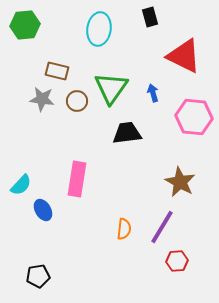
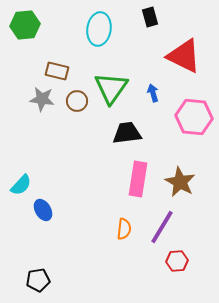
pink rectangle: moved 61 px right
black pentagon: moved 4 px down
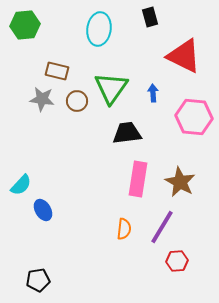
blue arrow: rotated 12 degrees clockwise
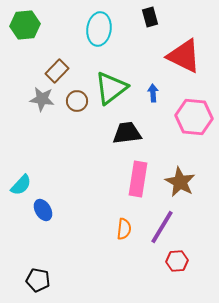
brown rectangle: rotated 60 degrees counterclockwise
green triangle: rotated 18 degrees clockwise
black pentagon: rotated 20 degrees clockwise
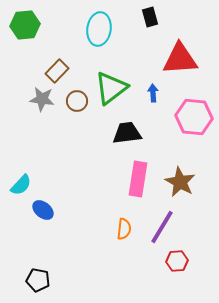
red triangle: moved 4 px left, 3 px down; rotated 30 degrees counterclockwise
blue ellipse: rotated 20 degrees counterclockwise
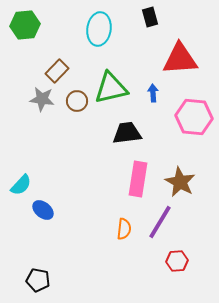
green triangle: rotated 24 degrees clockwise
purple line: moved 2 px left, 5 px up
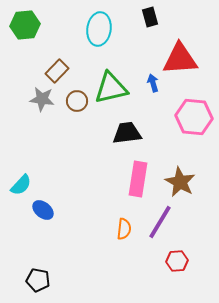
blue arrow: moved 10 px up; rotated 12 degrees counterclockwise
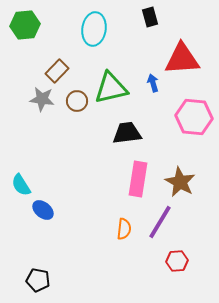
cyan ellipse: moved 5 px left
red triangle: moved 2 px right
cyan semicircle: rotated 105 degrees clockwise
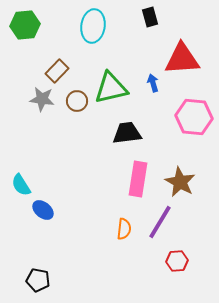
cyan ellipse: moved 1 px left, 3 px up
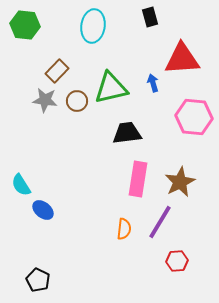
green hexagon: rotated 12 degrees clockwise
gray star: moved 3 px right, 1 px down
brown star: rotated 16 degrees clockwise
black pentagon: rotated 15 degrees clockwise
